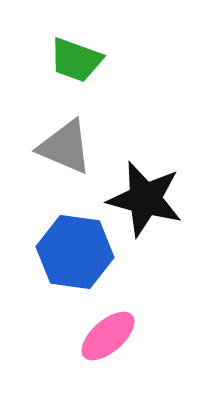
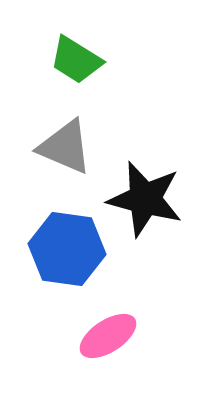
green trapezoid: rotated 12 degrees clockwise
blue hexagon: moved 8 px left, 3 px up
pink ellipse: rotated 8 degrees clockwise
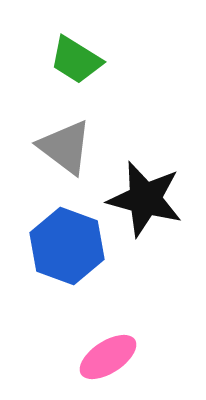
gray triangle: rotated 14 degrees clockwise
blue hexagon: moved 3 px up; rotated 12 degrees clockwise
pink ellipse: moved 21 px down
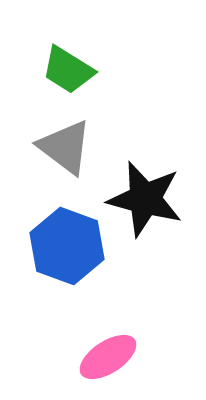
green trapezoid: moved 8 px left, 10 px down
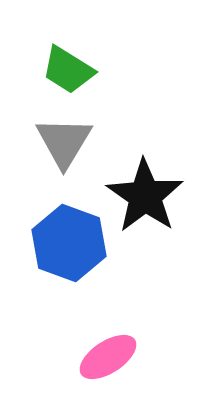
gray triangle: moved 1 px left, 5 px up; rotated 24 degrees clockwise
black star: moved 3 px up; rotated 20 degrees clockwise
blue hexagon: moved 2 px right, 3 px up
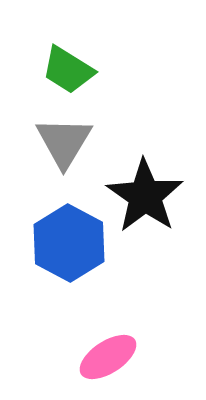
blue hexagon: rotated 8 degrees clockwise
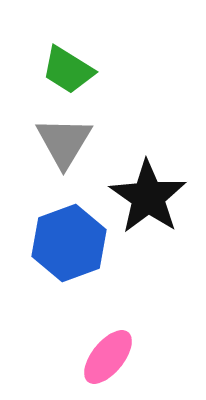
black star: moved 3 px right, 1 px down
blue hexagon: rotated 12 degrees clockwise
pink ellipse: rotated 18 degrees counterclockwise
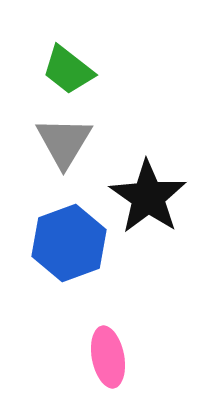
green trapezoid: rotated 6 degrees clockwise
pink ellipse: rotated 50 degrees counterclockwise
